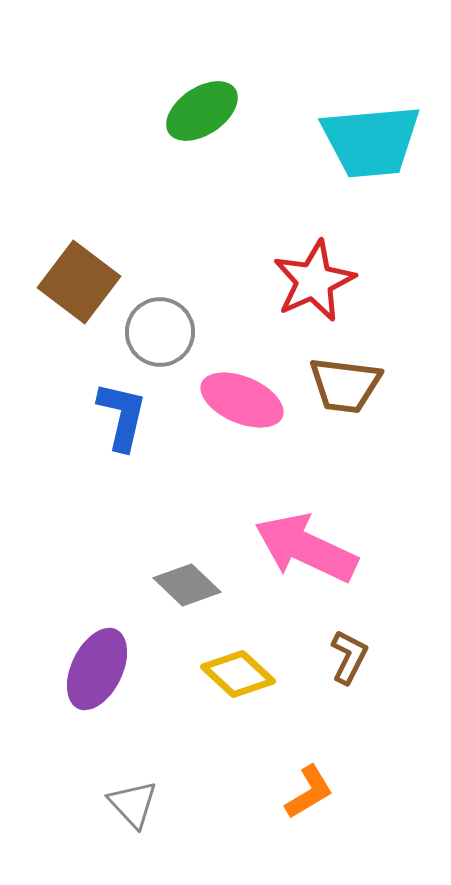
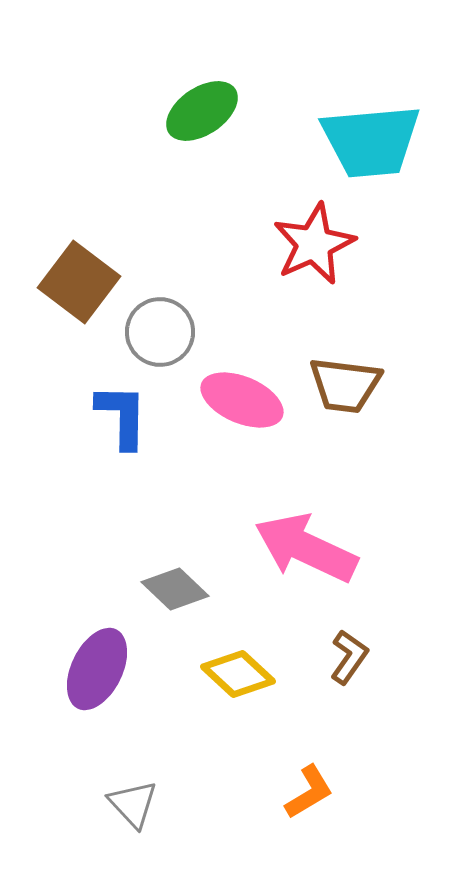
red star: moved 37 px up
blue L-shape: rotated 12 degrees counterclockwise
gray diamond: moved 12 px left, 4 px down
brown L-shape: rotated 8 degrees clockwise
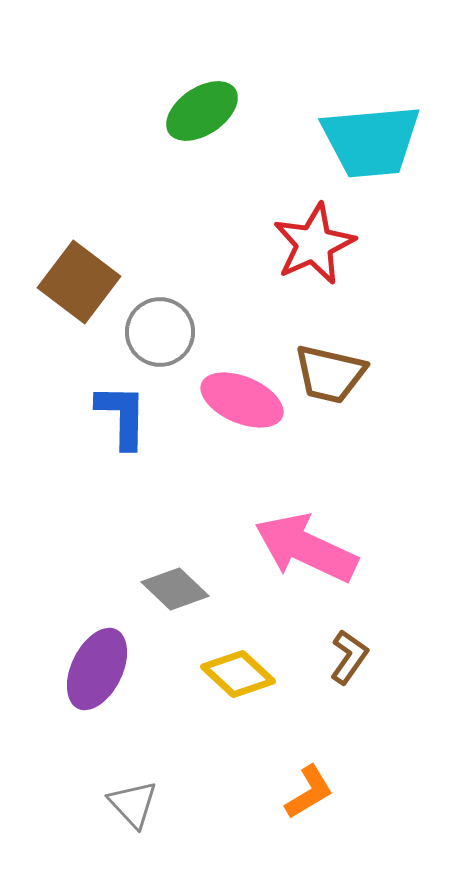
brown trapezoid: moved 15 px left, 11 px up; rotated 6 degrees clockwise
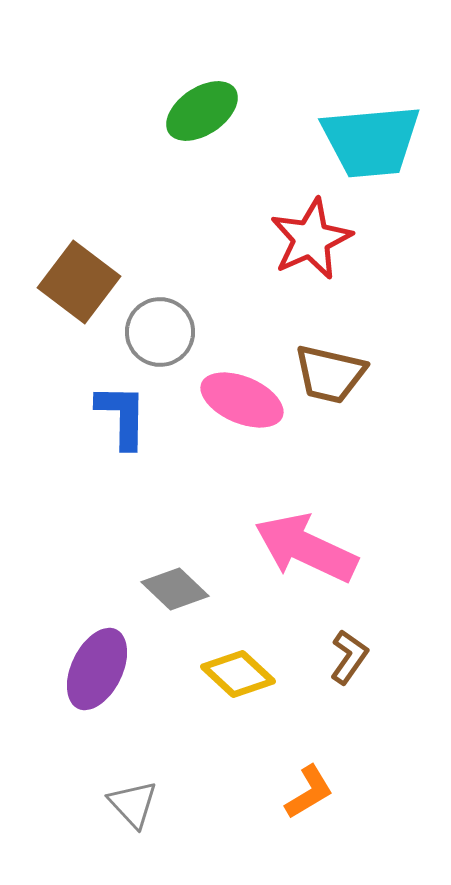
red star: moved 3 px left, 5 px up
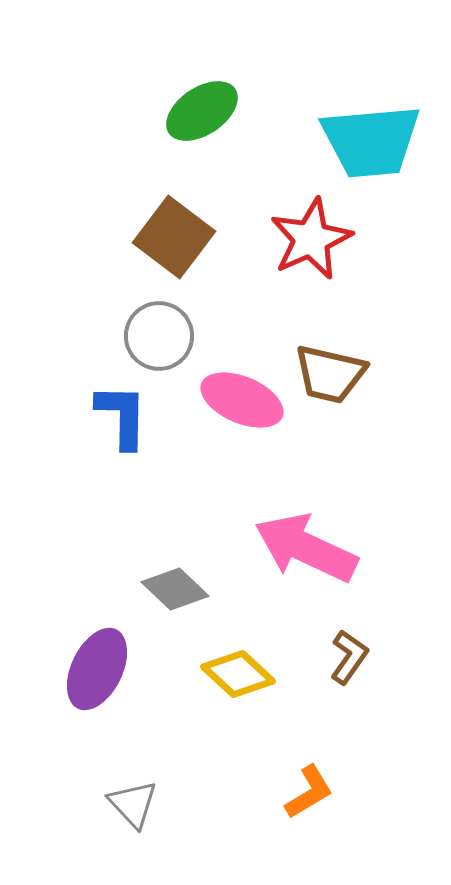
brown square: moved 95 px right, 45 px up
gray circle: moved 1 px left, 4 px down
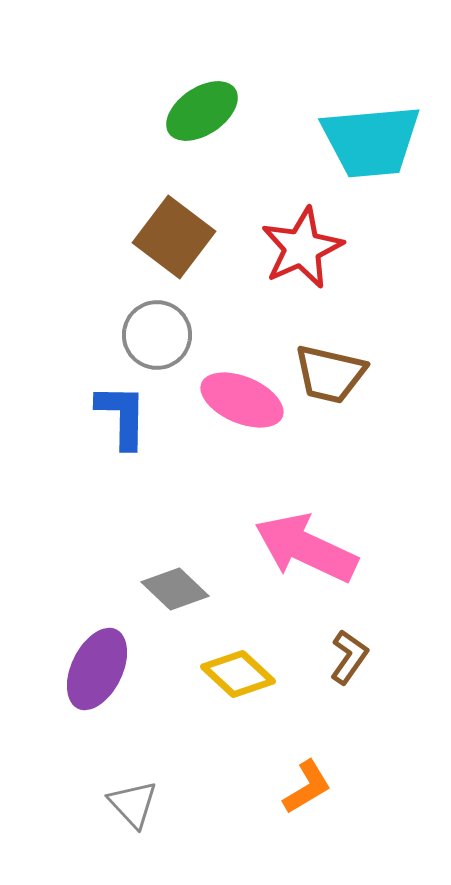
red star: moved 9 px left, 9 px down
gray circle: moved 2 px left, 1 px up
orange L-shape: moved 2 px left, 5 px up
